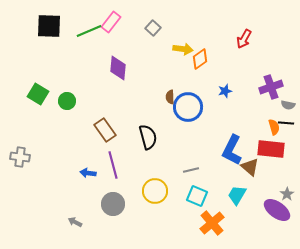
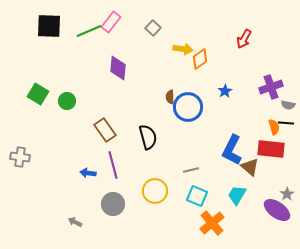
blue star: rotated 16 degrees counterclockwise
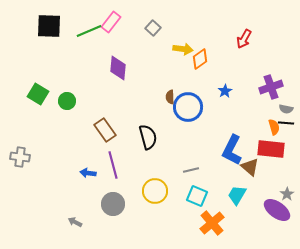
gray semicircle: moved 2 px left, 4 px down
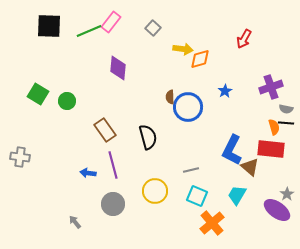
orange diamond: rotated 20 degrees clockwise
gray arrow: rotated 24 degrees clockwise
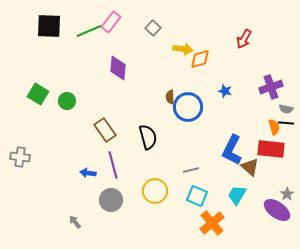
blue star: rotated 24 degrees counterclockwise
gray circle: moved 2 px left, 4 px up
